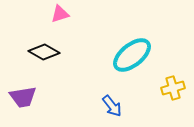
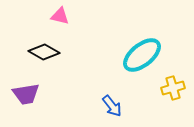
pink triangle: moved 2 px down; rotated 30 degrees clockwise
cyan ellipse: moved 10 px right
purple trapezoid: moved 3 px right, 3 px up
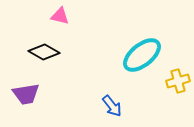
yellow cross: moved 5 px right, 7 px up
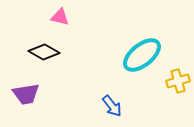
pink triangle: moved 1 px down
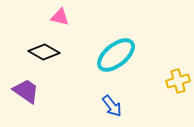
cyan ellipse: moved 26 px left
purple trapezoid: moved 3 px up; rotated 136 degrees counterclockwise
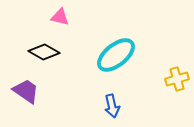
yellow cross: moved 1 px left, 2 px up
blue arrow: rotated 25 degrees clockwise
